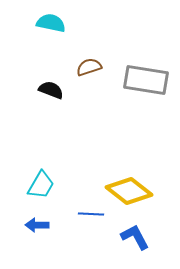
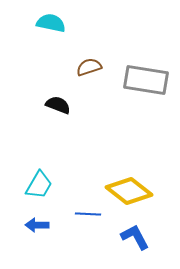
black semicircle: moved 7 px right, 15 px down
cyan trapezoid: moved 2 px left
blue line: moved 3 px left
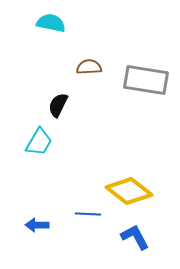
brown semicircle: rotated 15 degrees clockwise
black semicircle: rotated 85 degrees counterclockwise
cyan trapezoid: moved 43 px up
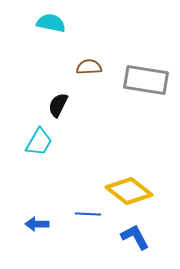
blue arrow: moved 1 px up
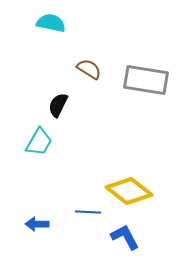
brown semicircle: moved 2 px down; rotated 35 degrees clockwise
blue line: moved 2 px up
blue L-shape: moved 10 px left
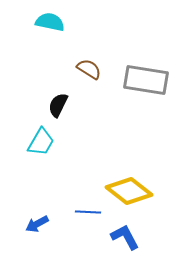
cyan semicircle: moved 1 px left, 1 px up
cyan trapezoid: moved 2 px right
blue arrow: rotated 30 degrees counterclockwise
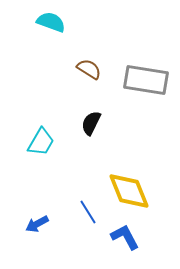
cyan semicircle: moved 1 px right; rotated 8 degrees clockwise
black semicircle: moved 33 px right, 18 px down
yellow diamond: rotated 30 degrees clockwise
blue line: rotated 55 degrees clockwise
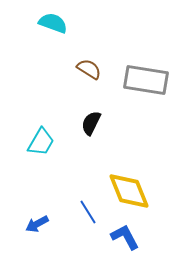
cyan semicircle: moved 2 px right, 1 px down
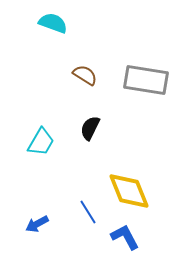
brown semicircle: moved 4 px left, 6 px down
black semicircle: moved 1 px left, 5 px down
